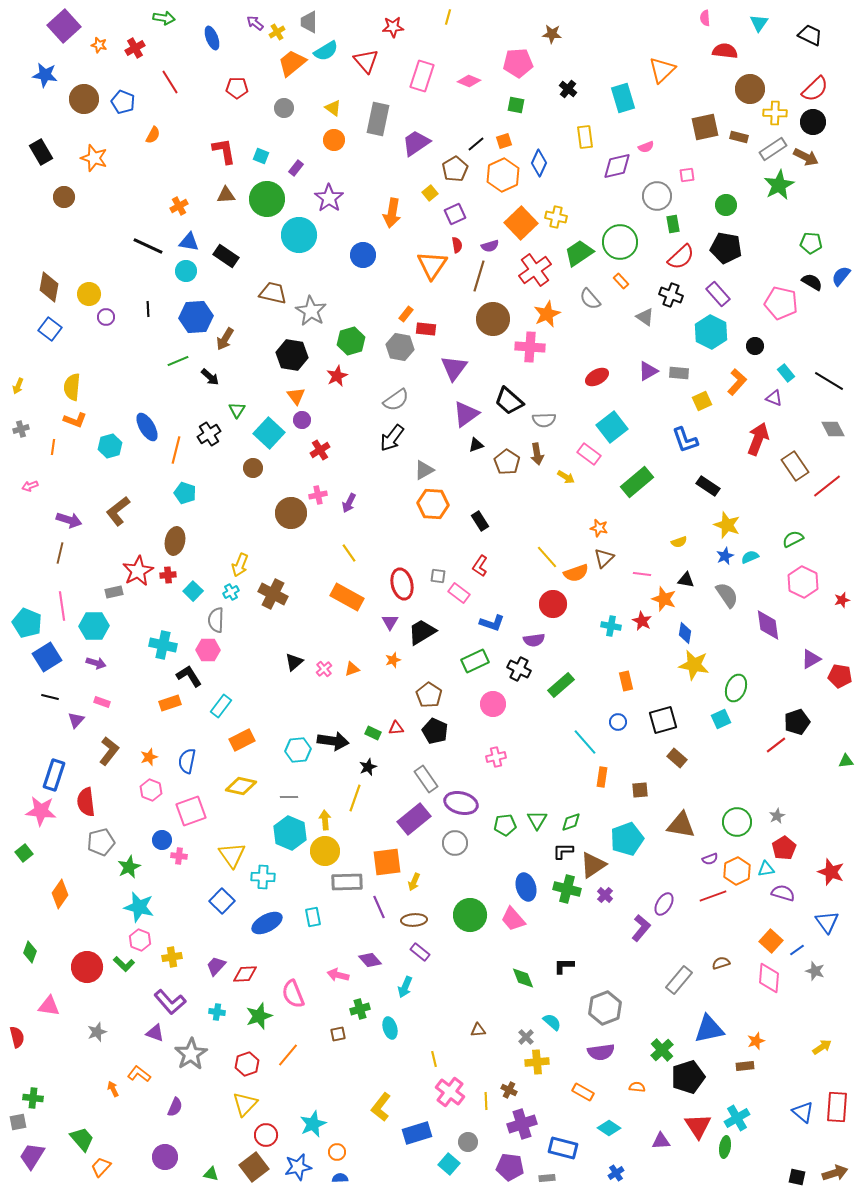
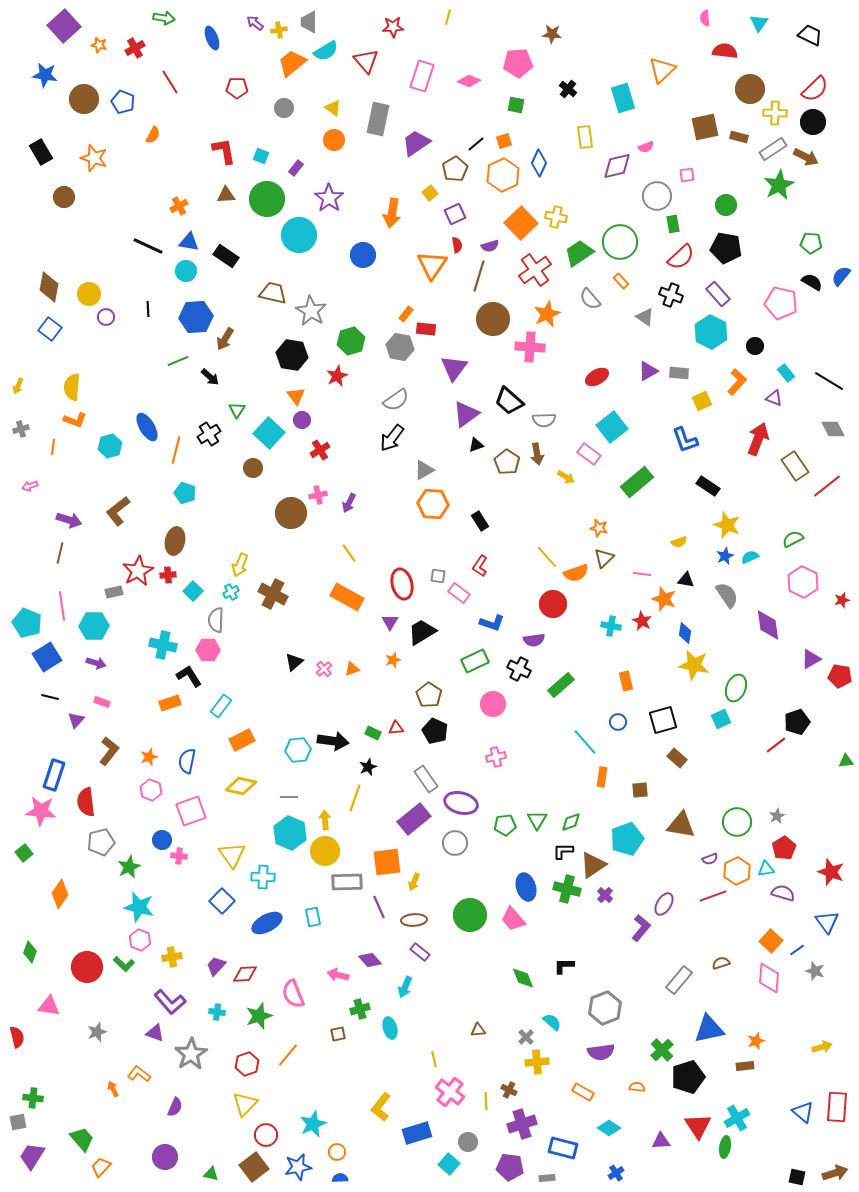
yellow cross at (277, 32): moved 2 px right, 2 px up; rotated 21 degrees clockwise
yellow arrow at (822, 1047): rotated 18 degrees clockwise
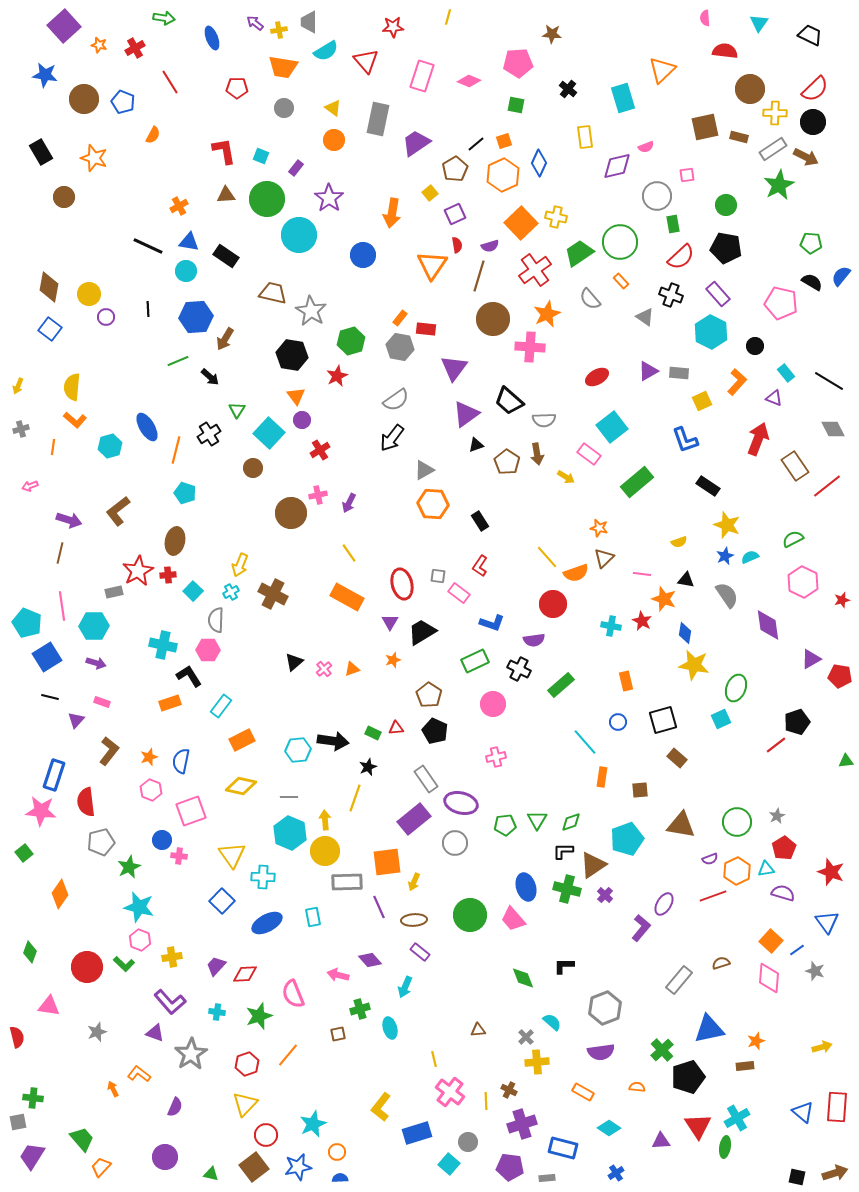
orange trapezoid at (292, 63): moved 9 px left, 4 px down; rotated 132 degrees counterclockwise
orange rectangle at (406, 314): moved 6 px left, 4 px down
orange L-shape at (75, 420): rotated 20 degrees clockwise
blue semicircle at (187, 761): moved 6 px left
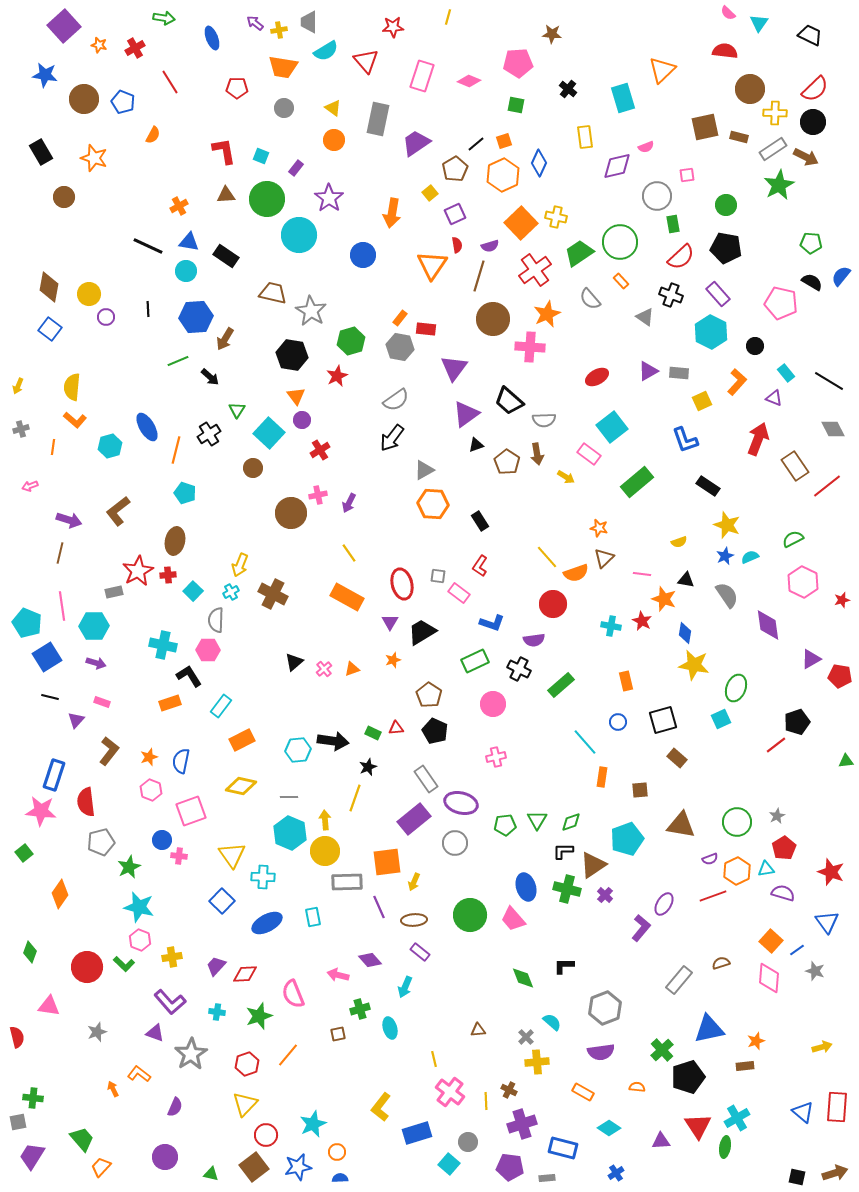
pink semicircle at (705, 18): moved 23 px right, 5 px up; rotated 42 degrees counterclockwise
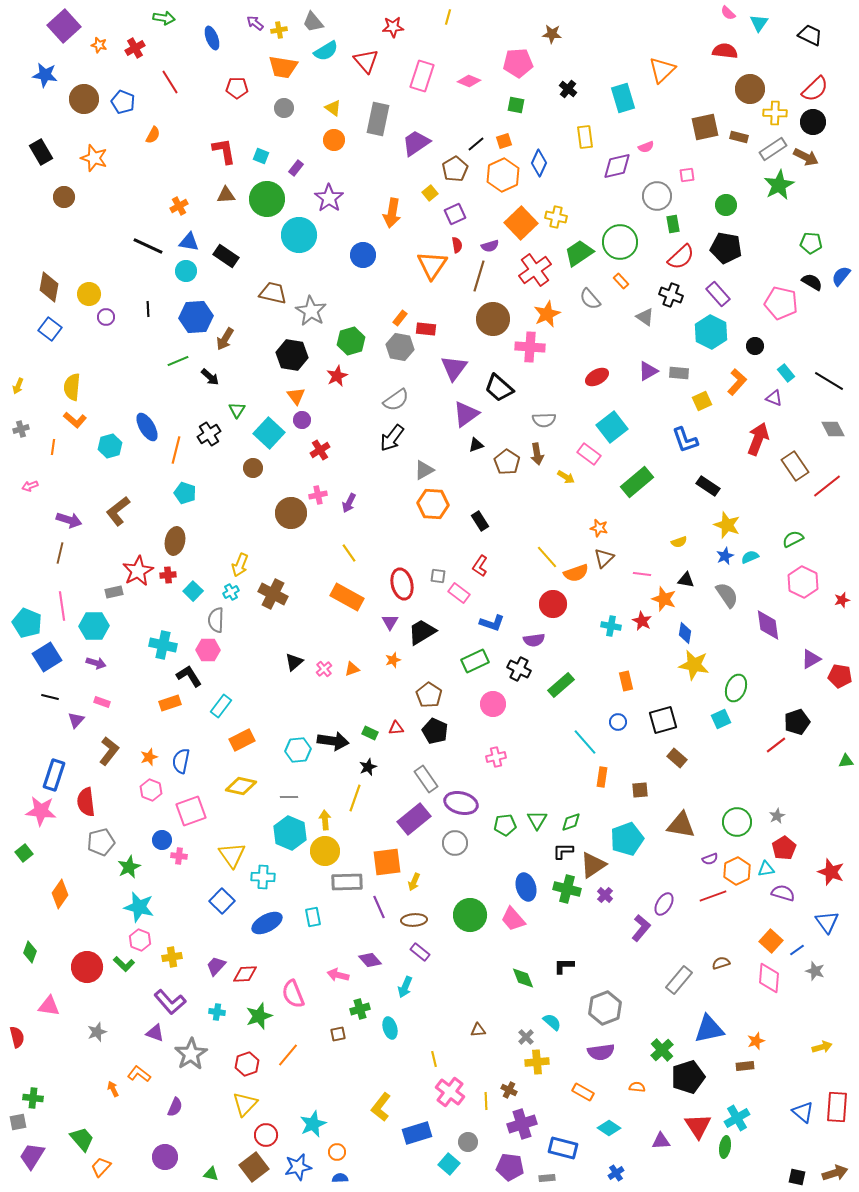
gray trapezoid at (309, 22): moved 4 px right; rotated 40 degrees counterclockwise
black trapezoid at (509, 401): moved 10 px left, 13 px up
green rectangle at (373, 733): moved 3 px left
